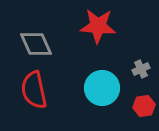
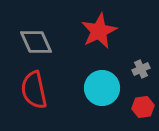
red star: moved 1 px right, 5 px down; rotated 30 degrees counterclockwise
gray diamond: moved 2 px up
red hexagon: moved 1 px left, 1 px down
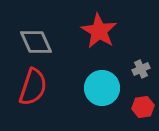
red star: rotated 15 degrees counterclockwise
red semicircle: moved 1 px left, 3 px up; rotated 150 degrees counterclockwise
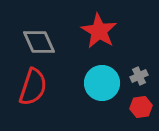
gray diamond: moved 3 px right
gray cross: moved 2 px left, 7 px down
cyan circle: moved 5 px up
red hexagon: moved 2 px left
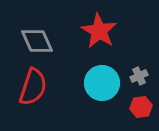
gray diamond: moved 2 px left, 1 px up
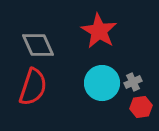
gray diamond: moved 1 px right, 4 px down
gray cross: moved 6 px left, 6 px down
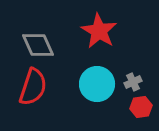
cyan circle: moved 5 px left, 1 px down
